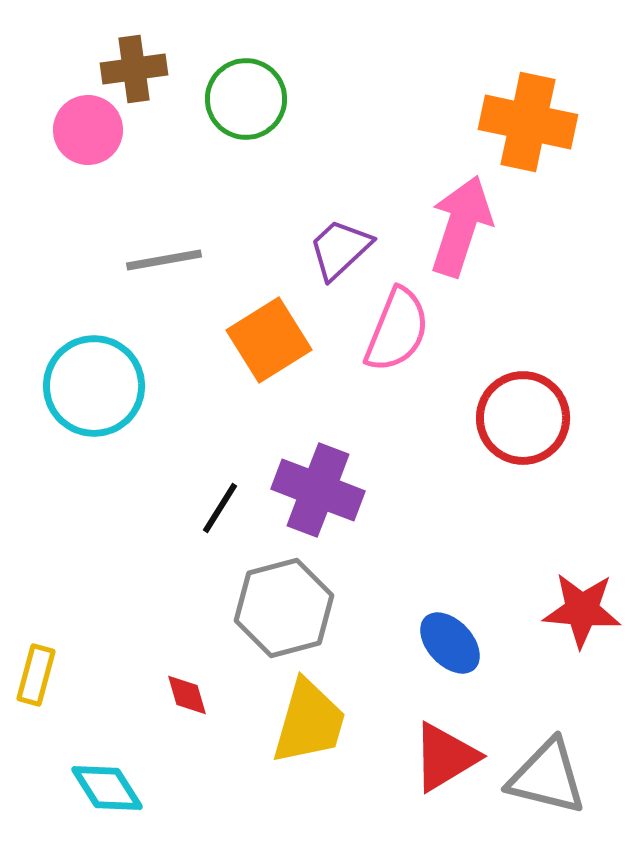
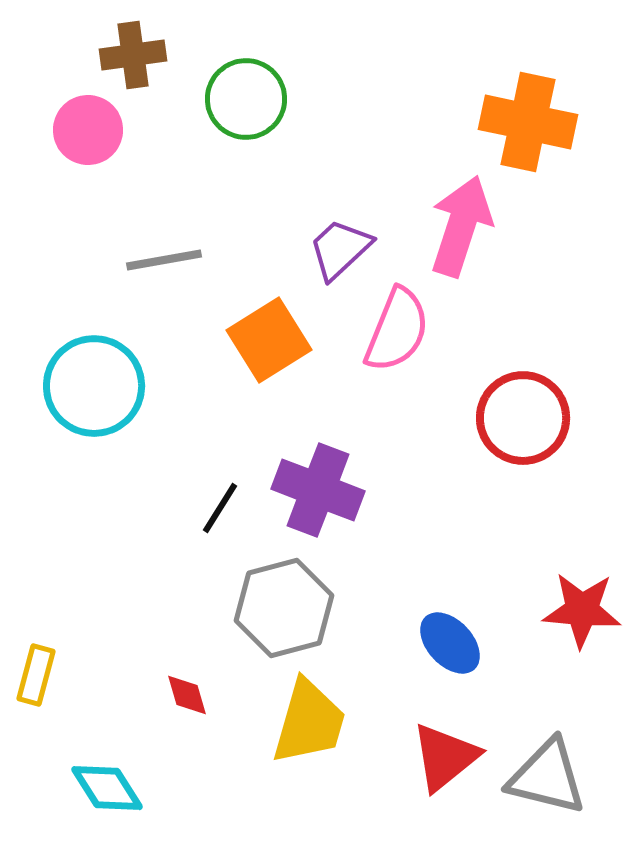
brown cross: moved 1 px left, 14 px up
red triangle: rotated 8 degrees counterclockwise
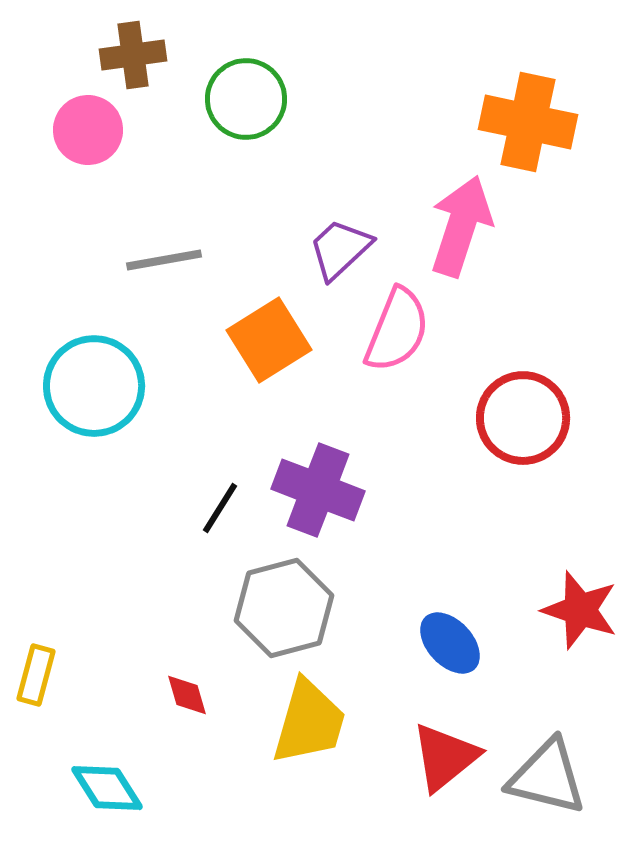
red star: moved 2 px left; rotated 14 degrees clockwise
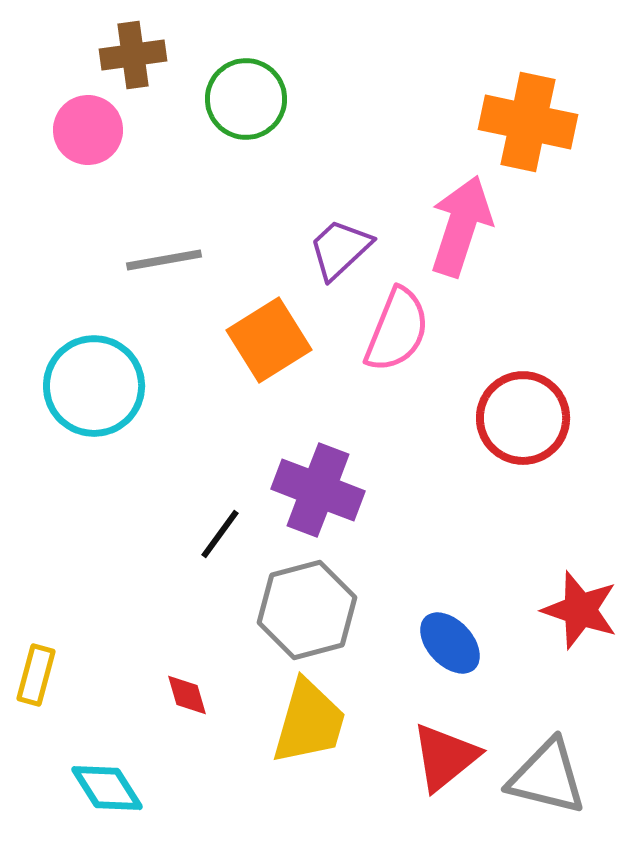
black line: moved 26 px down; rotated 4 degrees clockwise
gray hexagon: moved 23 px right, 2 px down
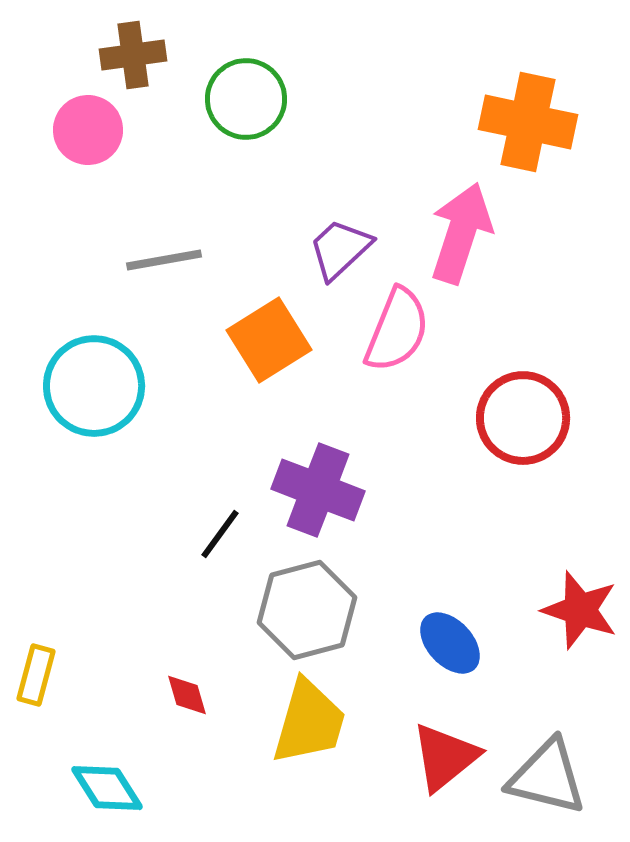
pink arrow: moved 7 px down
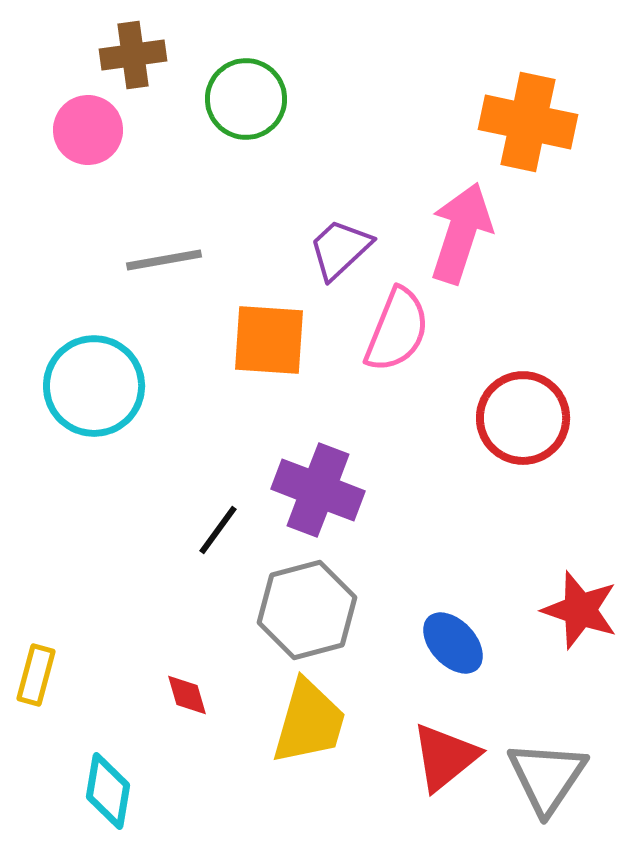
orange square: rotated 36 degrees clockwise
black line: moved 2 px left, 4 px up
blue ellipse: moved 3 px right
gray triangle: rotated 50 degrees clockwise
cyan diamond: moved 1 px right, 3 px down; rotated 42 degrees clockwise
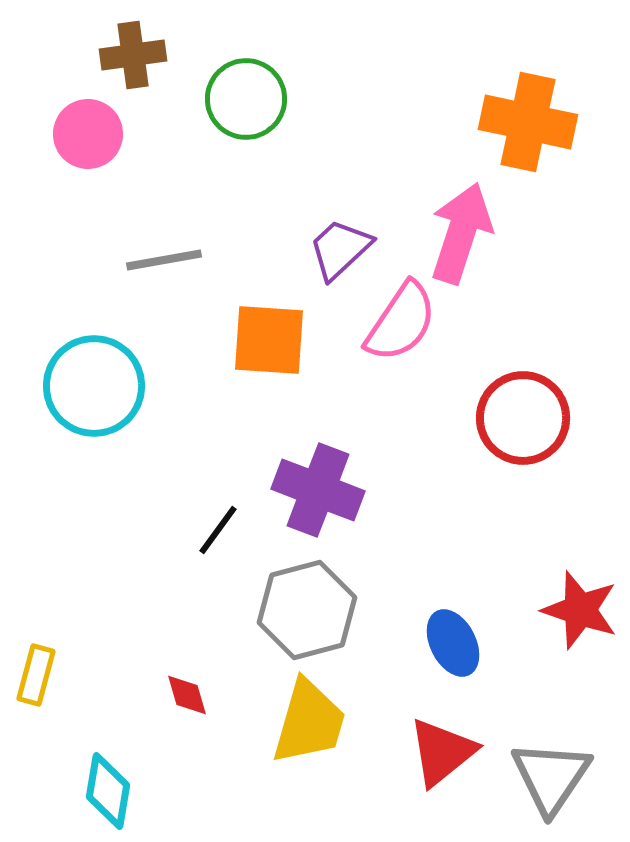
pink circle: moved 4 px down
pink semicircle: moved 4 px right, 8 px up; rotated 12 degrees clockwise
blue ellipse: rotated 16 degrees clockwise
red triangle: moved 3 px left, 5 px up
gray triangle: moved 4 px right
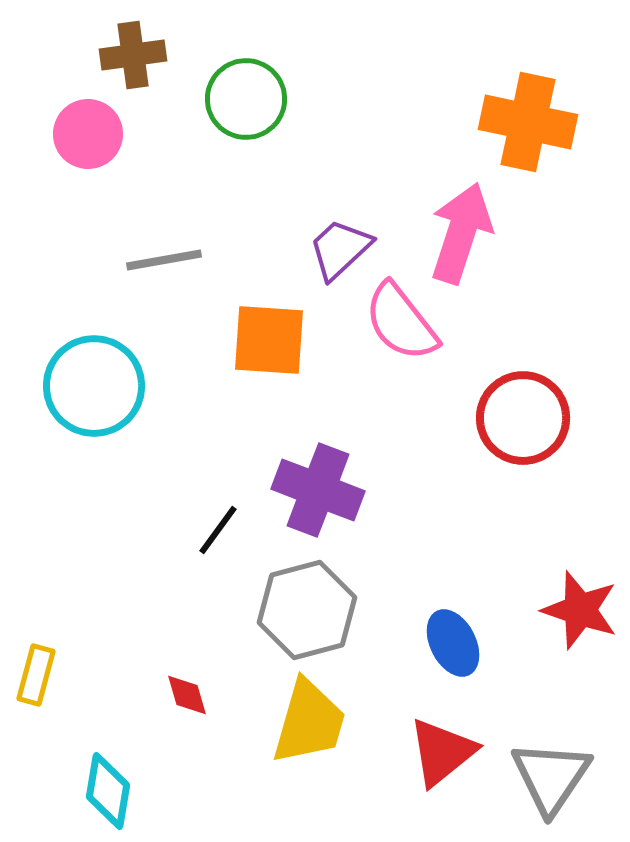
pink semicircle: rotated 108 degrees clockwise
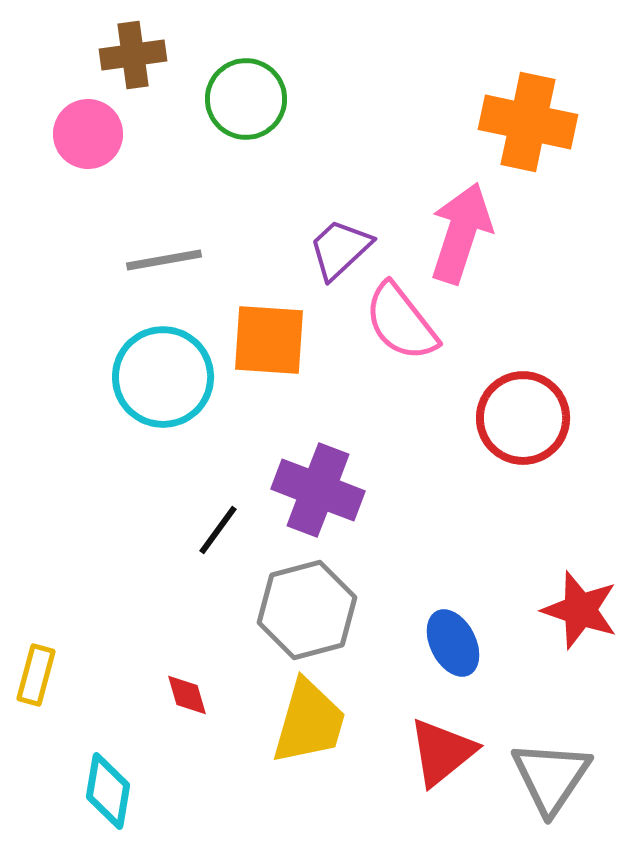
cyan circle: moved 69 px right, 9 px up
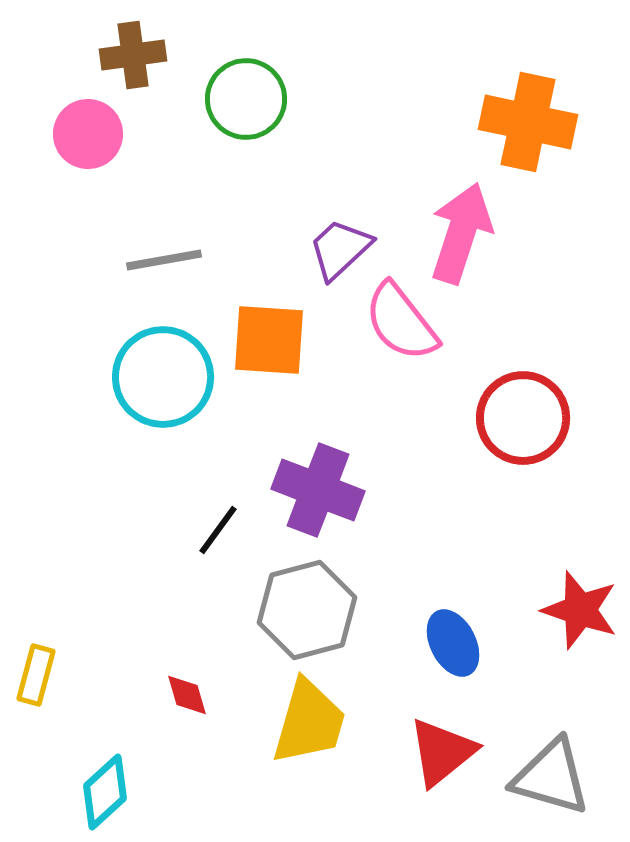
gray triangle: rotated 48 degrees counterclockwise
cyan diamond: moved 3 px left, 1 px down; rotated 38 degrees clockwise
